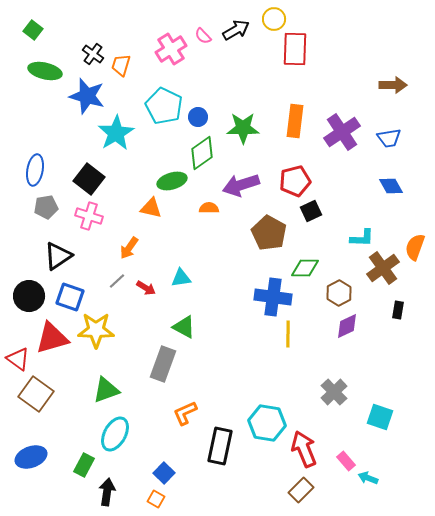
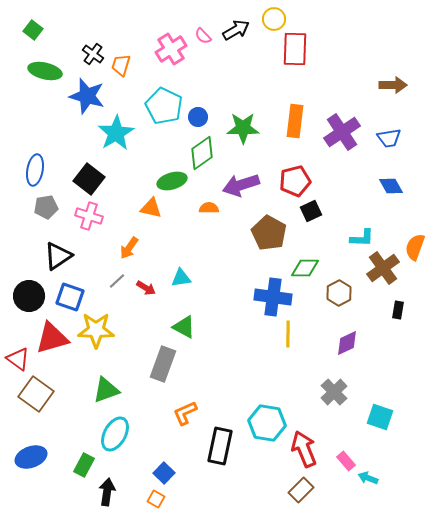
purple diamond at (347, 326): moved 17 px down
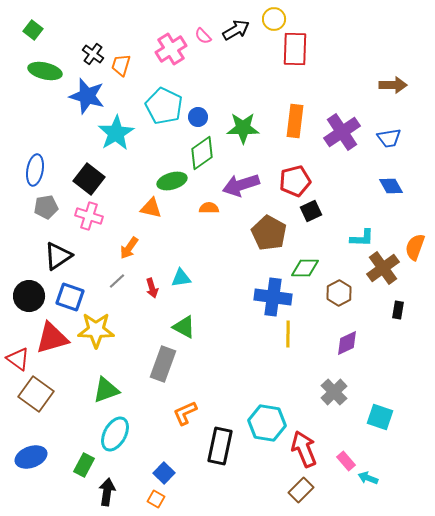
red arrow at (146, 288): moved 6 px right; rotated 42 degrees clockwise
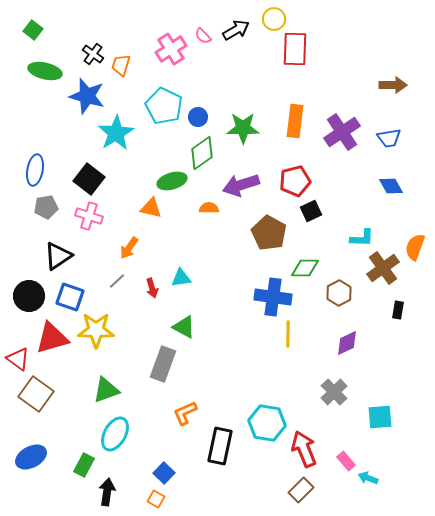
cyan square at (380, 417): rotated 24 degrees counterclockwise
blue ellipse at (31, 457): rotated 8 degrees counterclockwise
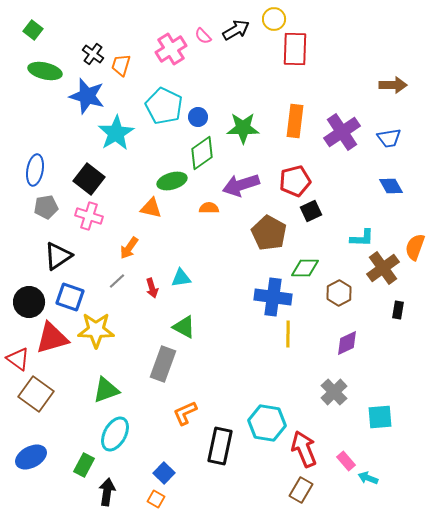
black circle at (29, 296): moved 6 px down
brown rectangle at (301, 490): rotated 15 degrees counterclockwise
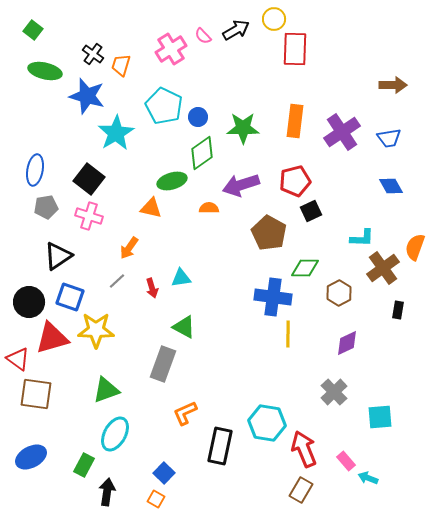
brown square at (36, 394): rotated 28 degrees counterclockwise
